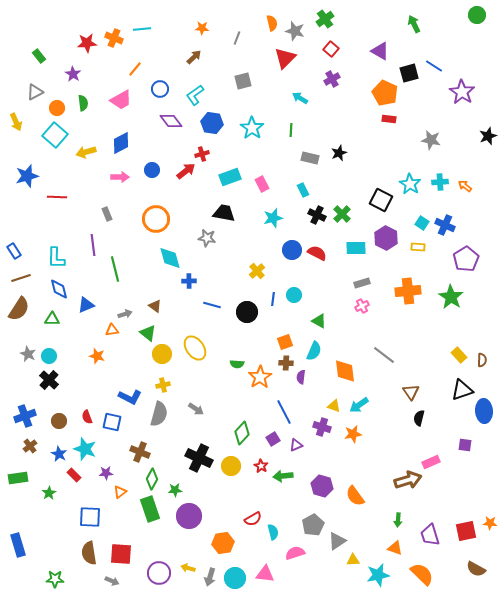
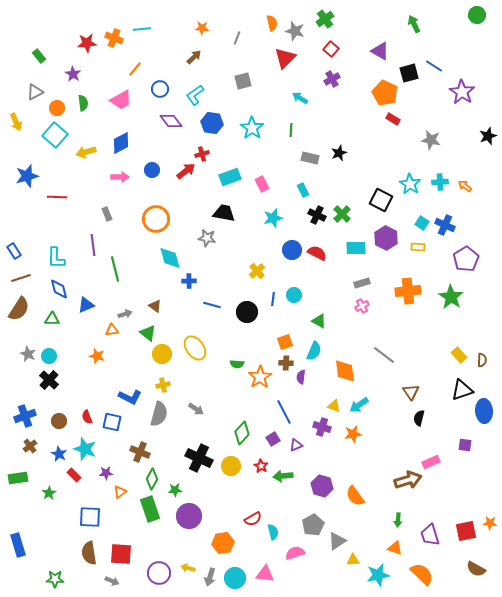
red rectangle at (389, 119): moved 4 px right; rotated 24 degrees clockwise
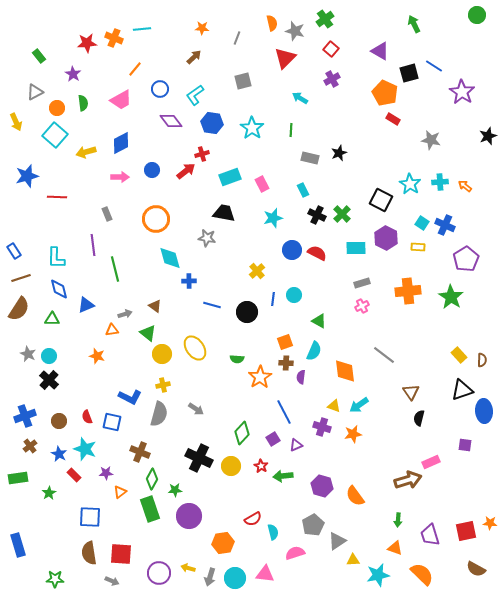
green semicircle at (237, 364): moved 5 px up
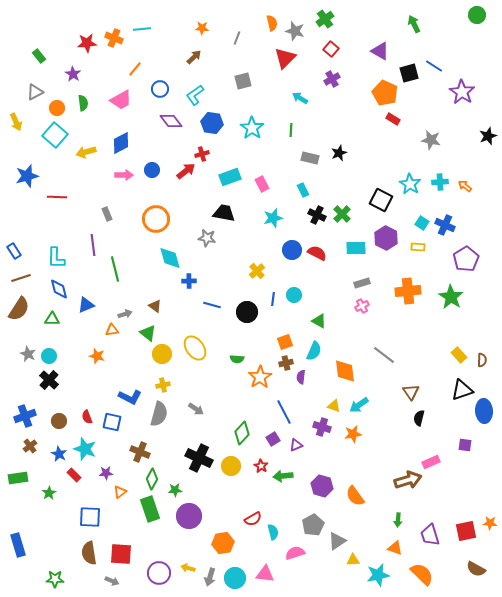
pink arrow at (120, 177): moved 4 px right, 2 px up
brown cross at (286, 363): rotated 16 degrees counterclockwise
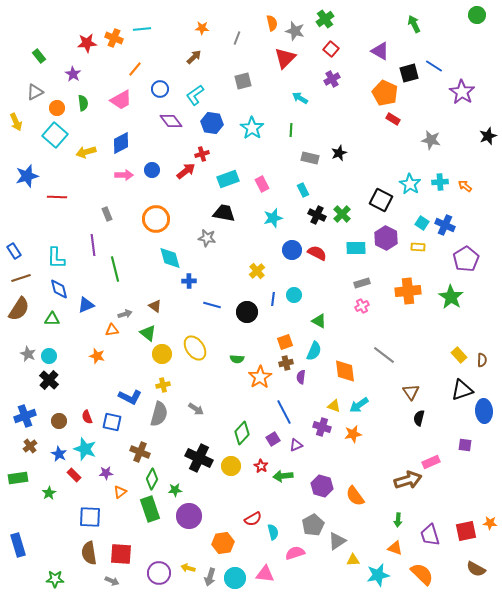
cyan rectangle at (230, 177): moved 2 px left, 2 px down
